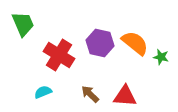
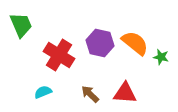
green trapezoid: moved 2 px left, 1 px down
red triangle: moved 3 px up
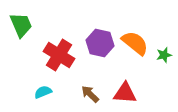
green star: moved 3 px right, 2 px up; rotated 28 degrees counterclockwise
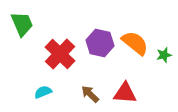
green trapezoid: moved 1 px right, 1 px up
red cross: moved 1 px right, 1 px up; rotated 12 degrees clockwise
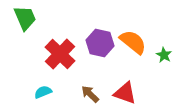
green trapezoid: moved 3 px right, 6 px up
orange semicircle: moved 2 px left, 1 px up
green star: rotated 28 degrees counterclockwise
red triangle: rotated 15 degrees clockwise
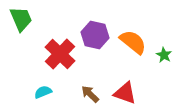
green trapezoid: moved 4 px left, 1 px down
purple hexagon: moved 5 px left, 8 px up
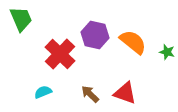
green star: moved 3 px right, 3 px up; rotated 14 degrees counterclockwise
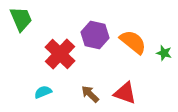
green star: moved 3 px left, 1 px down
